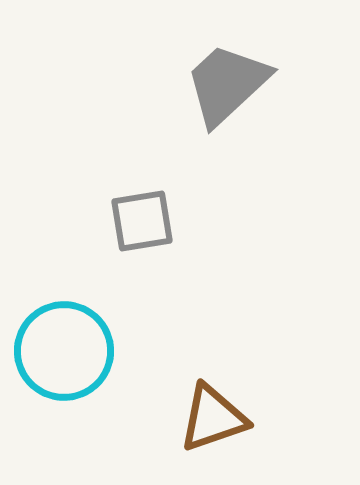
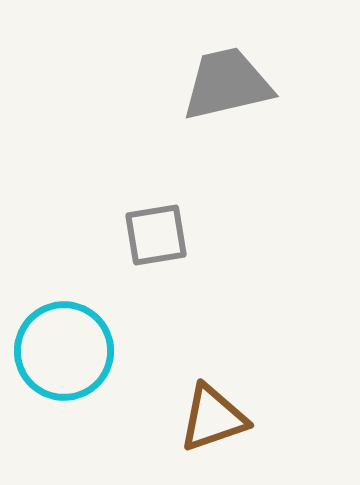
gray trapezoid: rotated 30 degrees clockwise
gray square: moved 14 px right, 14 px down
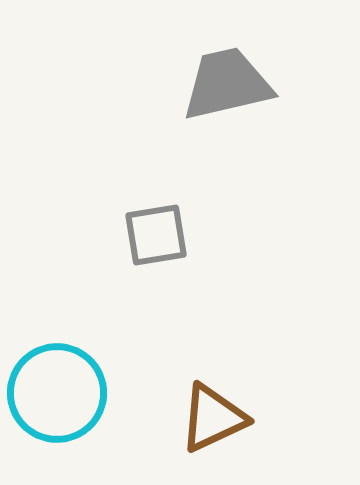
cyan circle: moved 7 px left, 42 px down
brown triangle: rotated 6 degrees counterclockwise
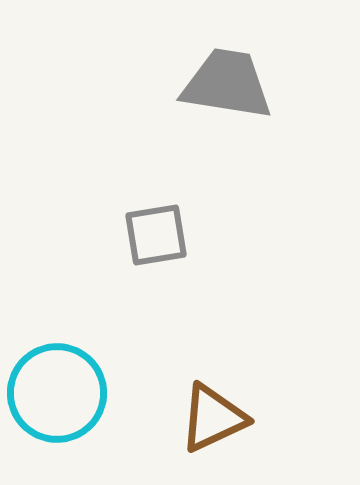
gray trapezoid: rotated 22 degrees clockwise
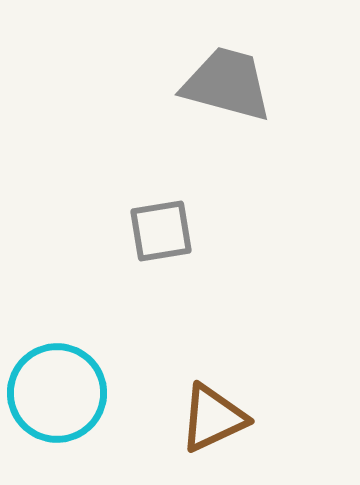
gray trapezoid: rotated 6 degrees clockwise
gray square: moved 5 px right, 4 px up
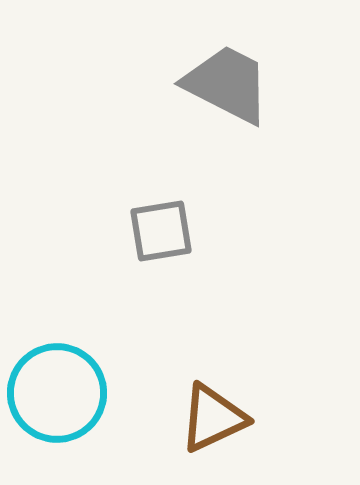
gray trapezoid: rotated 12 degrees clockwise
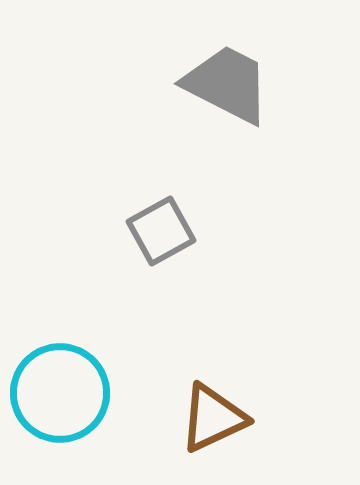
gray square: rotated 20 degrees counterclockwise
cyan circle: moved 3 px right
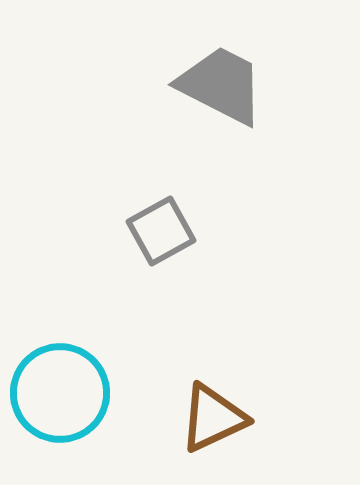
gray trapezoid: moved 6 px left, 1 px down
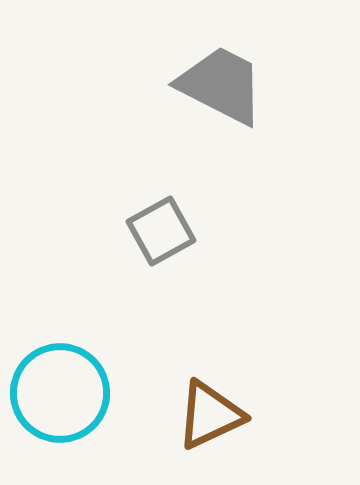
brown triangle: moved 3 px left, 3 px up
